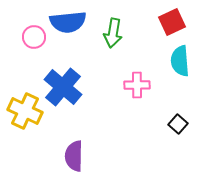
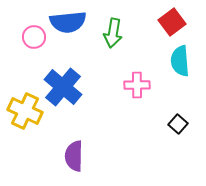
red square: rotated 12 degrees counterclockwise
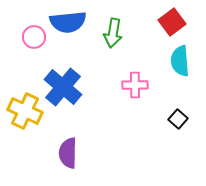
pink cross: moved 2 px left
black square: moved 5 px up
purple semicircle: moved 6 px left, 3 px up
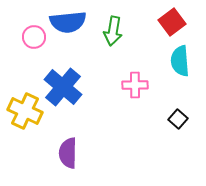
green arrow: moved 2 px up
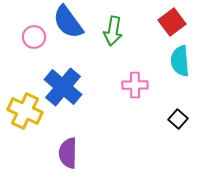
blue semicircle: rotated 60 degrees clockwise
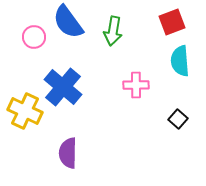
red square: rotated 16 degrees clockwise
pink cross: moved 1 px right
